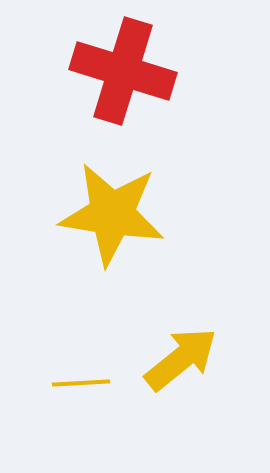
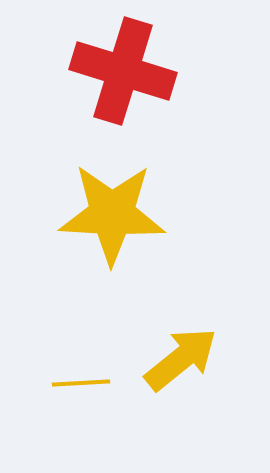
yellow star: rotated 6 degrees counterclockwise
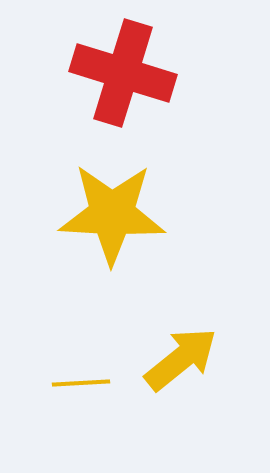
red cross: moved 2 px down
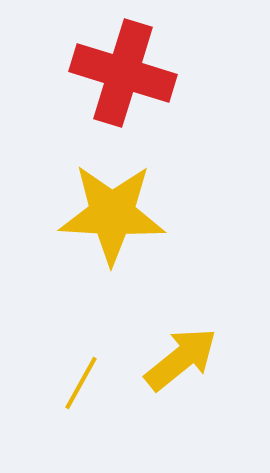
yellow line: rotated 58 degrees counterclockwise
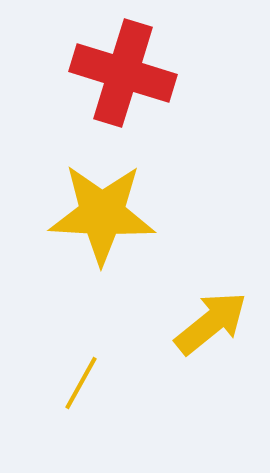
yellow star: moved 10 px left
yellow arrow: moved 30 px right, 36 px up
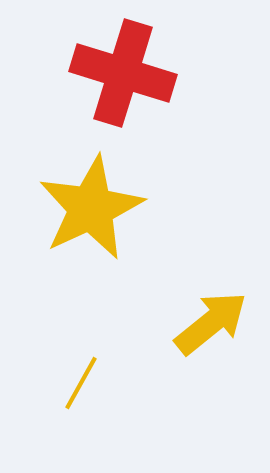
yellow star: moved 11 px left, 6 px up; rotated 28 degrees counterclockwise
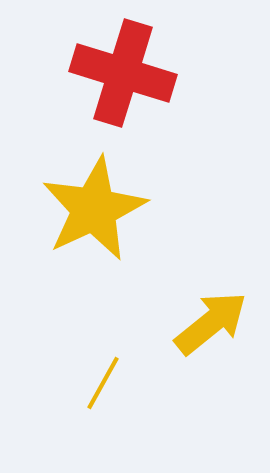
yellow star: moved 3 px right, 1 px down
yellow line: moved 22 px right
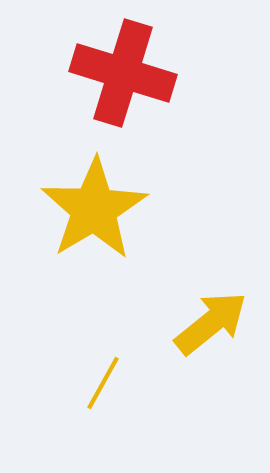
yellow star: rotated 6 degrees counterclockwise
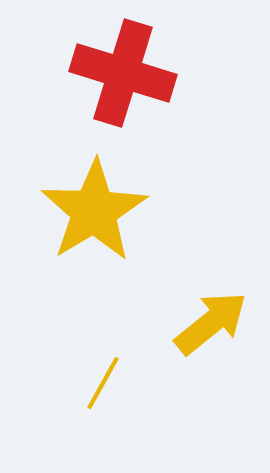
yellow star: moved 2 px down
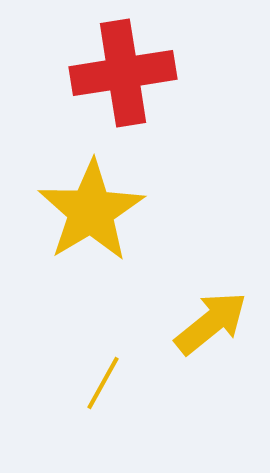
red cross: rotated 26 degrees counterclockwise
yellow star: moved 3 px left
